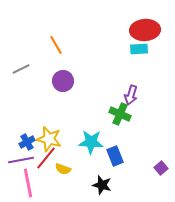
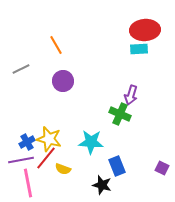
blue rectangle: moved 2 px right, 10 px down
purple square: moved 1 px right; rotated 24 degrees counterclockwise
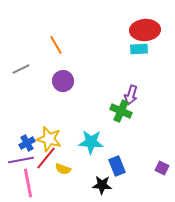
green cross: moved 1 px right, 3 px up
blue cross: moved 1 px down
black star: rotated 12 degrees counterclockwise
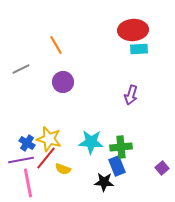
red ellipse: moved 12 px left
purple circle: moved 1 px down
green cross: moved 36 px down; rotated 30 degrees counterclockwise
blue cross: rotated 28 degrees counterclockwise
purple square: rotated 24 degrees clockwise
black star: moved 2 px right, 3 px up
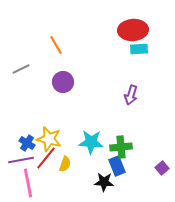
yellow semicircle: moved 2 px right, 5 px up; rotated 91 degrees counterclockwise
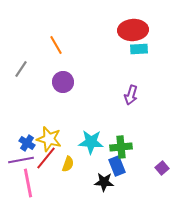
gray line: rotated 30 degrees counterclockwise
yellow semicircle: moved 3 px right
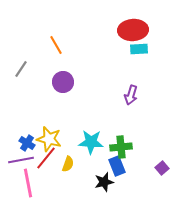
black star: rotated 18 degrees counterclockwise
